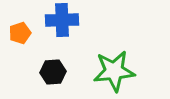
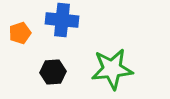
blue cross: rotated 8 degrees clockwise
green star: moved 2 px left, 2 px up
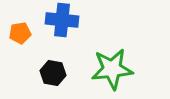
orange pentagon: rotated 10 degrees clockwise
black hexagon: moved 1 px down; rotated 15 degrees clockwise
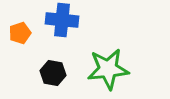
orange pentagon: rotated 10 degrees counterclockwise
green star: moved 4 px left
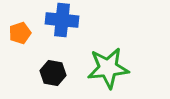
green star: moved 1 px up
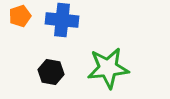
orange pentagon: moved 17 px up
black hexagon: moved 2 px left, 1 px up
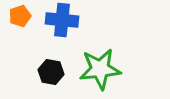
green star: moved 8 px left, 1 px down
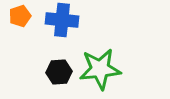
black hexagon: moved 8 px right; rotated 15 degrees counterclockwise
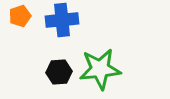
blue cross: rotated 12 degrees counterclockwise
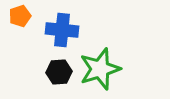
blue cross: moved 10 px down; rotated 12 degrees clockwise
green star: rotated 12 degrees counterclockwise
